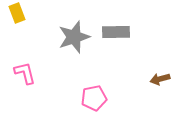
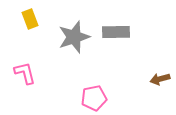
yellow rectangle: moved 13 px right, 6 px down
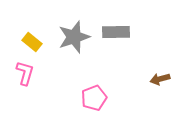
yellow rectangle: moved 2 px right, 23 px down; rotated 30 degrees counterclockwise
pink L-shape: rotated 30 degrees clockwise
pink pentagon: rotated 10 degrees counterclockwise
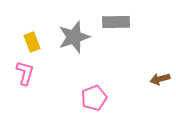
gray rectangle: moved 10 px up
yellow rectangle: rotated 30 degrees clockwise
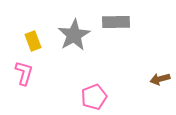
gray star: moved 2 px up; rotated 12 degrees counterclockwise
yellow rectangle: moved 1 px right, 1 px up
pink L-shape: moved 1 px left
pink pentagon: moved 1 px up
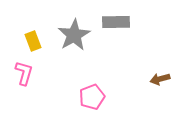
pink pentagon: moved 2 px left
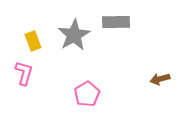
pink pentagon: moved 5 px left, 3 px up; rotated 10 degrees counterclockwise
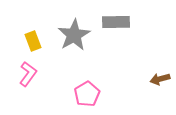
pink L-shape: moved 4 px right, 1 px down; rotated 20 degrees clockwise
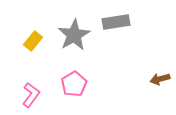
gray rectangle: rotated 8 degrees counterclockwise
yellow rectangle: rotated 60 degrees clockwise
pink L-shape: moved 3 px right, 21 px down
pink pentagon: moved 13 px left, 10 px up
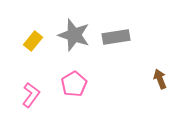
gray rectangle: moved 15 px down
gray star: rotated 24 degrees counterclockwise
brown arrow: rotated 84 degrees clockwise
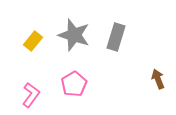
gray rectangle: rotated 64 degrees counterclockwise
brown arrow: moved 2 px left
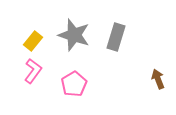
pink L-shape: moved 2 px right, 24 px up
